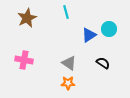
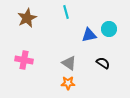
blue triangle: rotated 21 degrees clockwise
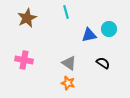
orange star: rotated 16 degrees clockwise
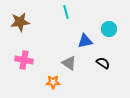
brown star: moved 7 px left, 4 px down; rotated 18 degrees clockwise
blue triangle: moved 4 px left, 6 px down
orange star: moved 15 px left, 1 px up; rotated 16 degrees counterclockwise
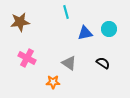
blue triangle: moved 8 px up
pink cross: moved 3 px right, 2 px up; rotated 18 degrees clockwise
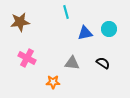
gray triangle: moved 3 px right; rotated 28 degrees counterclockwise
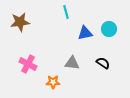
pink cross: moved 1 px right, 6 px down
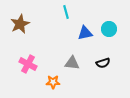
brown star: moved 2 px down; rotated 18 degrees counterclockwise
black semicircle: rotated 128 degrees clockwise
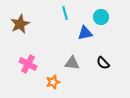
cyan line: moved 1 px left, 1 px down
cyan circle: moved 8 px left, 12 px up
black semicircle: rotated 64 degrees clockwise
orange star: rotated 16 degrees counterclockwise
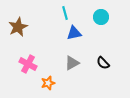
brown star: moved 2 px left, 3 px down
blue triangle: moved 11 px left
gray triangle: rotated 35 degrees counterclockwise
orange star: moved 5 px left, 1 px down
